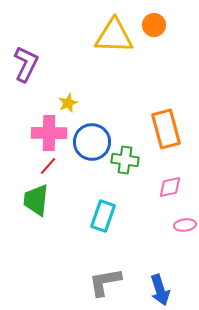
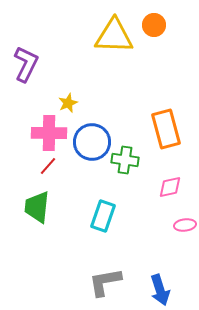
green trapezoid: moved 1 px right, 7 px down
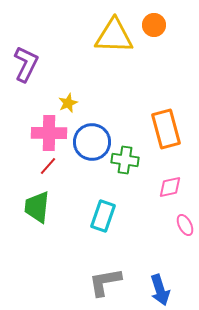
pink ellipse: rotated 70 degrees clockwise
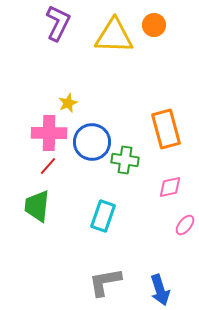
purple L-shape: moved 32 px right, 41 px up
green trapezoid: moved 1 px up
pink ellipse: rotated 65 degrees clockwise
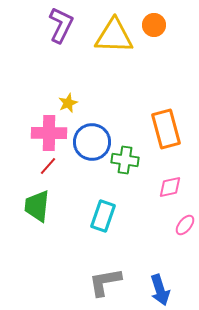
purple L-shape: moved 3 px right, 2 px down
